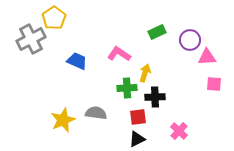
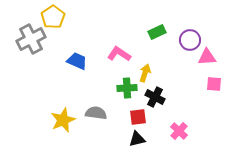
yellow pentagon: moved 1 px left, 1 px up
black cross: rotated 30 degrees clockwise
black triangle: rotated 12 degrees clockwise
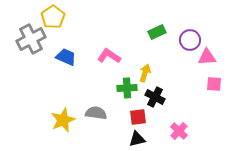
pink L-shape: moved 10 px left, 2 px down
blue trapezoid: moved 11 px left, 4 px up
